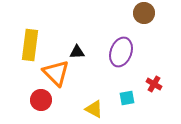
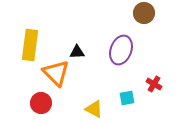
purple ellipse: moved 2 px up
red circle: moved 3 px down
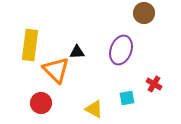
orange triangle: moved 3 px up
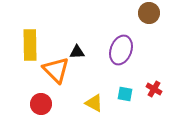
brown circle: moved 5 px right
yellow rectangle: rotated 8 degrees counterclockwise
red cross: moved 5 px down
cyan square: moved 2 px left, 4 px up; rotated 21 degrees clockwise
red circle: moved 1 px down
yellow triangle: moved 6 px up
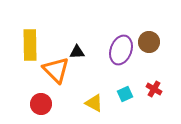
brown circle: moved 29 px down
cyan square: rotated 35 degrees counterclockwise
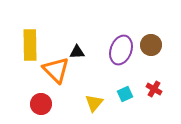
brown circle: moved 2 px right, 3 px down
yellow triangle: rotated 42 degrees clockwise
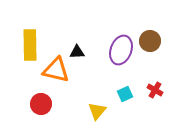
brown circle: moved 1 px left, 4 px up
orange triangle: rotated 32 degrees counterclockwise
red cross: moved 1 px right, 1 px down
yellow triangle: moved 3 px right, 8 px down
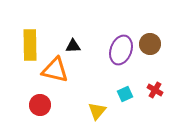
brown circle: moved 3 px down
black triangle: moved 4 px left, 6 px up
orange triangle: moved 1 px left
red circle: moved 1 px left, 1 px down
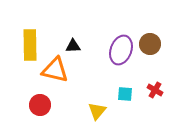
cyan square: rotated 28 degrees clockwise
